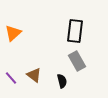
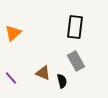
black rectangle: moved 4 px up
gray rectangle: moved 1 px left
brown triangle: moved 9 px right, 2 px up; rotated 14 degrees counterclockwise
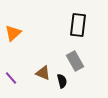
black rectangle: moved 3 px right, 2 px up
gray rectangle: moved 1 px left
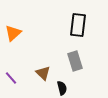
gray rectangle: rotated 12 degrees clockwise
brown triangle: rotated 21 degrees clockwise
black semicircle: moved 7 px down
